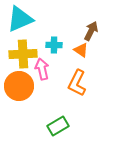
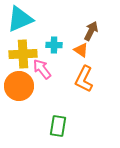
pink arrow: rotated 25 degrees counterclockwise
orange L-shape: moved 7 px right, 4 px up
green rectangle: rotated 50 degrees counterclockwise
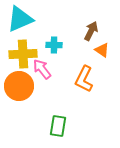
orange triangle: moved 21 px right
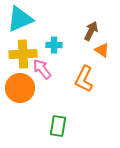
orange circle: moved 1 px right, 2 px down
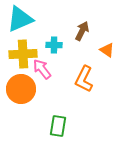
brown arrow: moved 9 px left
orange triangle: moved 5 px right
orange circle: moved 1 px right, 1 px down
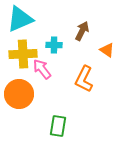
orange circle: moved 2 px left, 5 px down
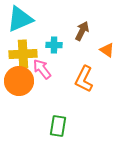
orange circle: moved 13 px up
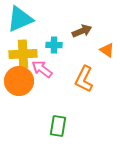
brown arrow: rotated 42 degrees clockwise
pink arrow: rotated 15 degrees counterclockwise
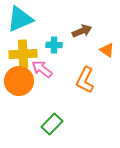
orange L-shape: moved 1 px right, 1 px down
green rectangle: moved 6 px left, 2 px up; rotated 35 degrees clockwise
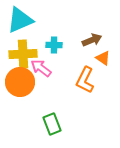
cyan triangle: moved 1 px down
brown arrow: moved 10 px right, 9 px down
orange triangle: moved 4 px left, 8 px down
pink arrow: moved 1 px left, 1 px up
orange circle: moved 1 px right, 1 px down
green rectangle: rotated 65 degrees counterclockwise
